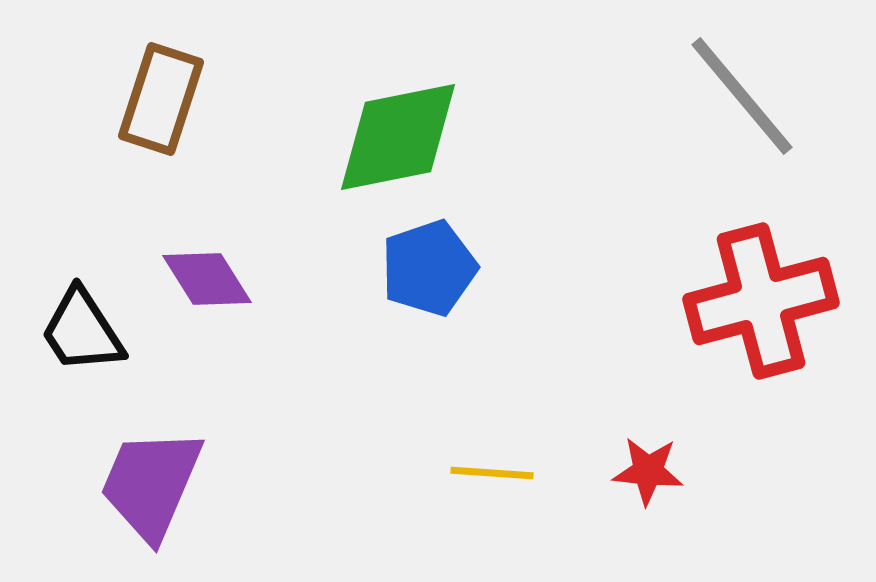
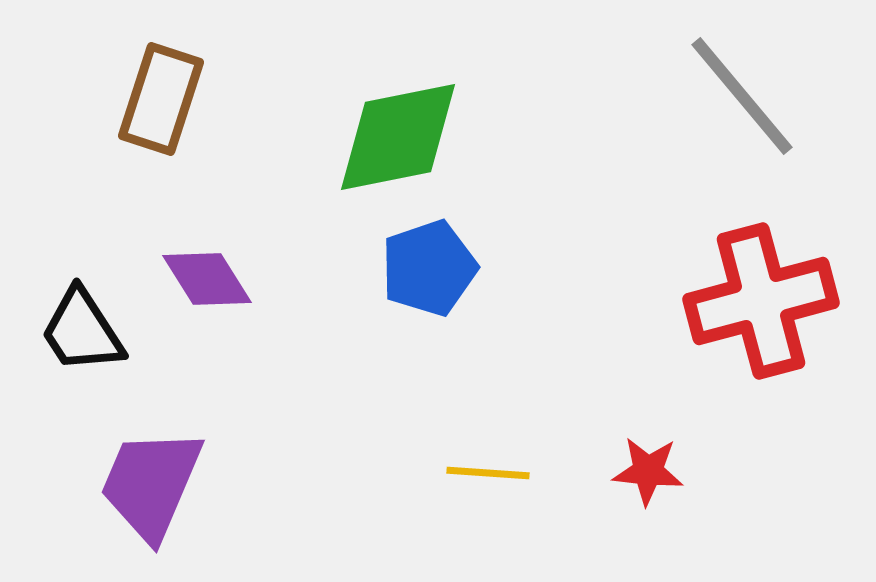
yellow line: moved 4 px left
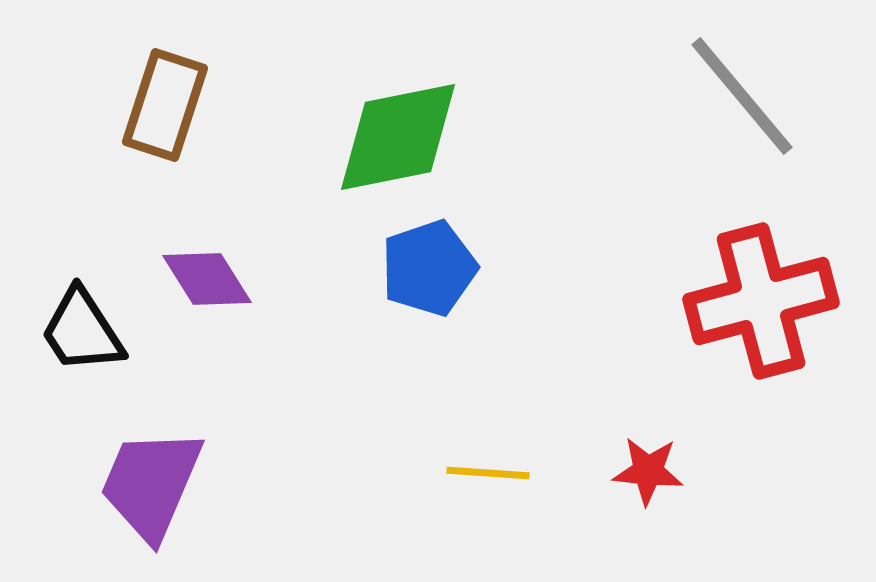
brown rectangle: moved 4 px right, 6 px down
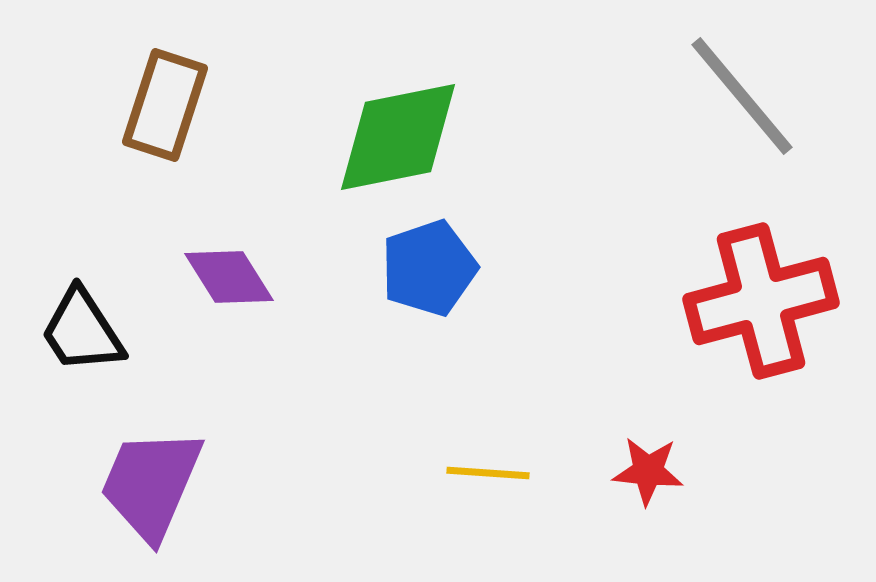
purple diamond: moved 22 px right, 2 px up
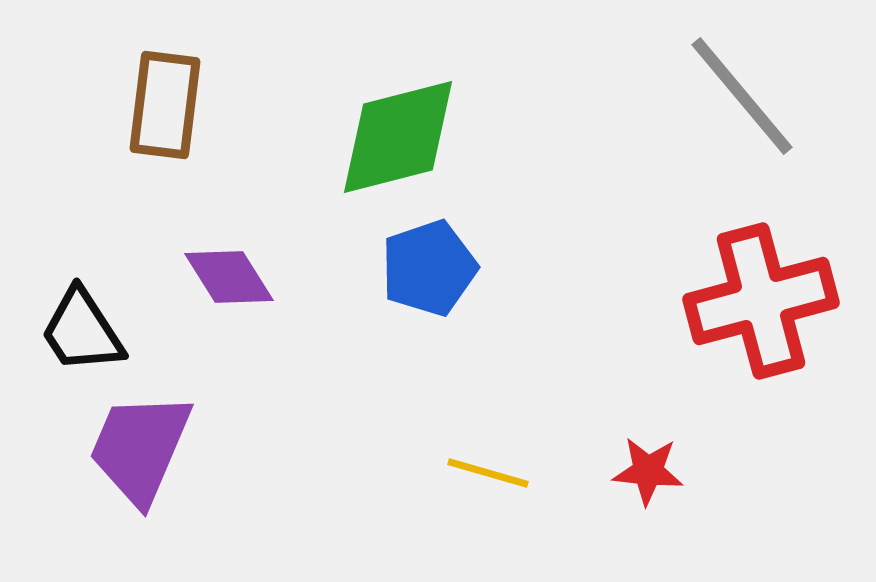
brown rectangle: rotated 11 degrees counterclockwise
green diamond: rotated 3 degrees counterclockwise
yellow line: rotated 12 degrees clockwise
purple trapezoid: moved 11 px left, 36 px up
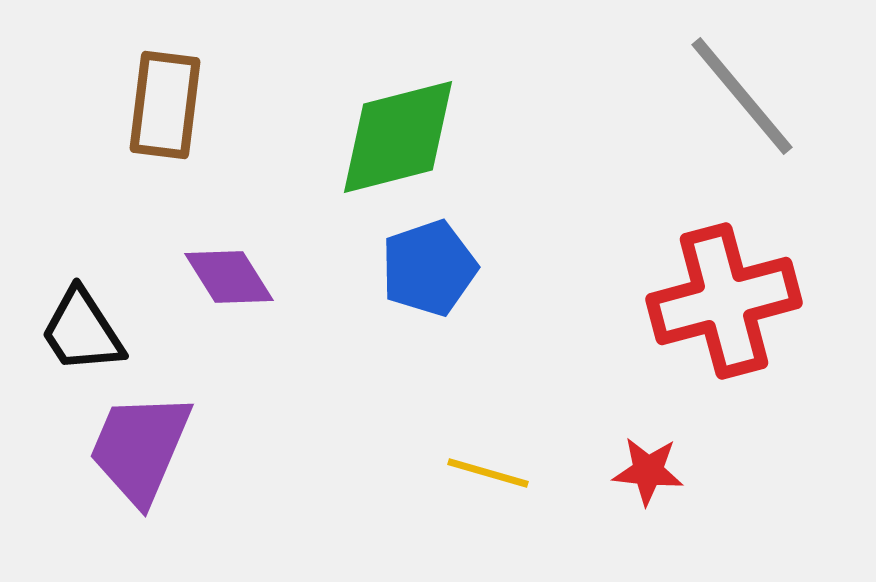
red cross: moved 37 px left
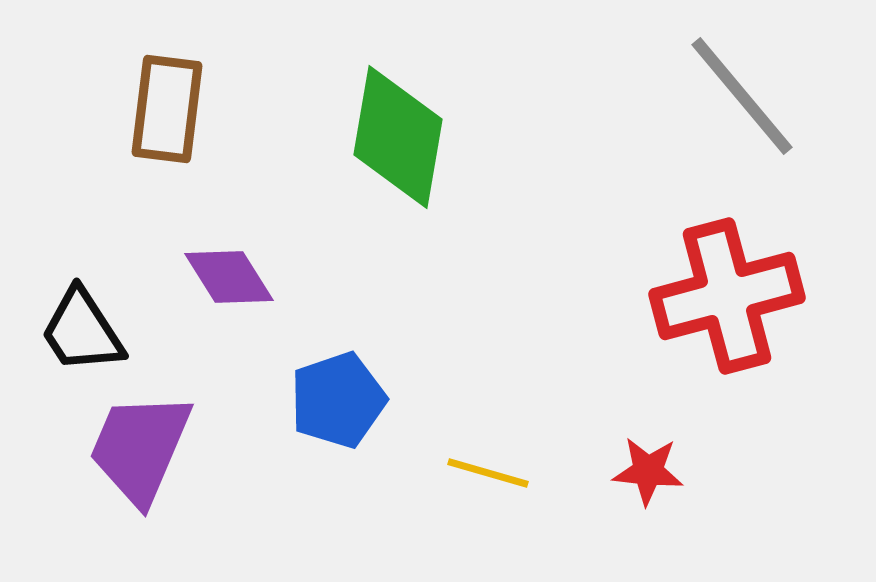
brown rectangle: moved 2 px right, 4 px down
green diamond: rotated 66 degrees counterclockwise
blue pentagon: moved 91 px left, 132 px down
red cross: moved 3 px right, 5 px up
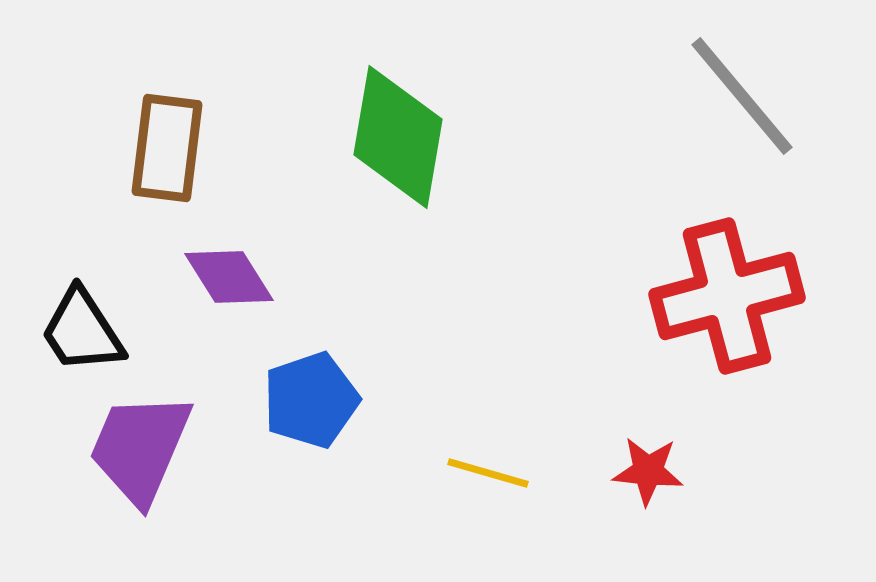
brown rectangle: moved 39 px down
blue pentagon: moved 27 px left
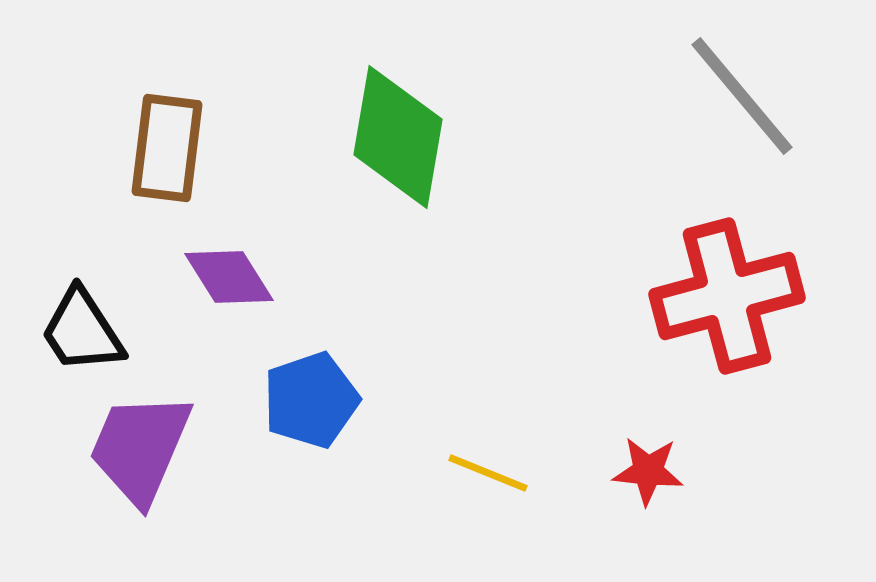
yellow line: rotated 6 degrees clockwise
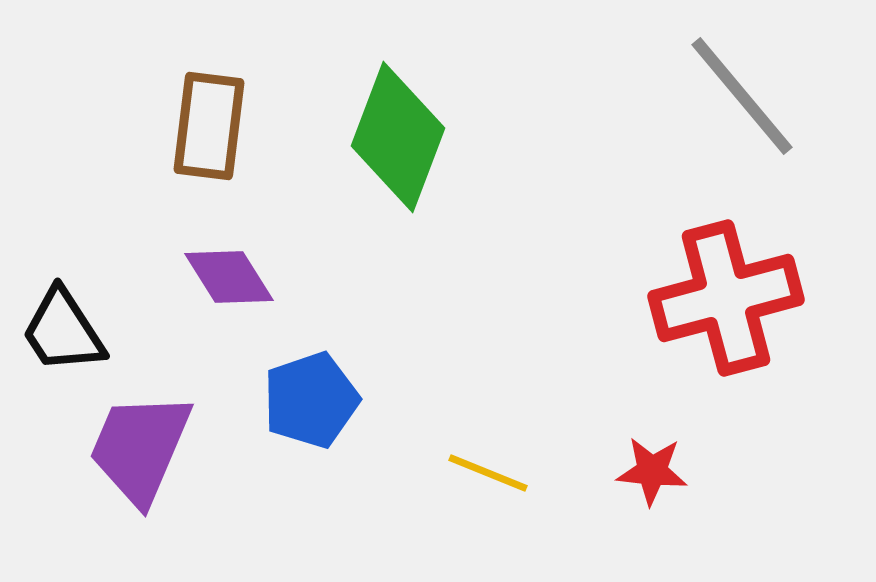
green diamond: rotated 11 degrees clockwise
brown rectangle: moved 42 px right, 22 px up
red cross: moved 1 px left, 2 px down
black trapezoid: moved 19 px left
red star: moved 4 px right
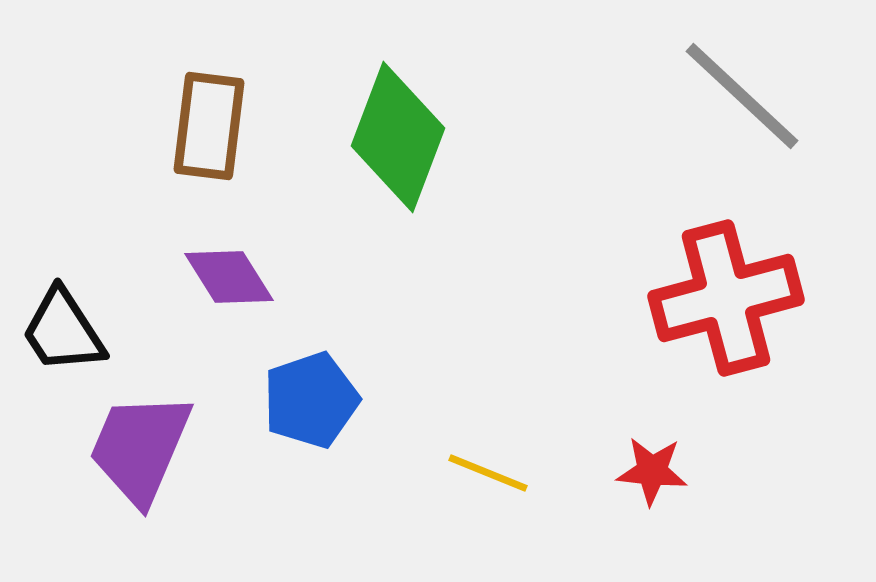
gray line: rotated 7 degrees counterclockwise
